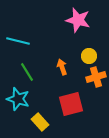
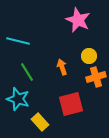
pink star: rotated 10 degrees clockwise
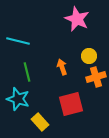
pink star: moved 1 px left, 1 px up
green line: rotated 18 degrees clockwise
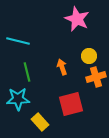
cyan star: rotated 20 degrees counterclockwise
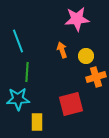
pink star: rotated 30 degrees counterclockwise
cyan line: rotated 55 degrees clockwise
yellow circle: moved 3 px left
orange arrow: moved 17 px up
green line: rotated 18 degrees clockwise
yellow rectangle: moved 3 px left; rotated 42 degrees clockwise
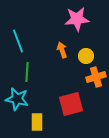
cyan star: moved 1 px left; rotated 15 degrees clockwise
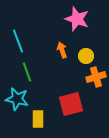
pink star: rotated 25 degrees clockwise
green line: rotated 24 degrees counterclockwise
yellow rectangle: moved 1 px right, 3 px up
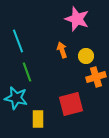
cyan star: moved 1 px left, 1 px up
